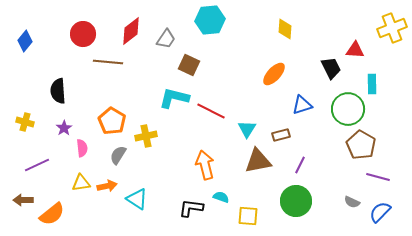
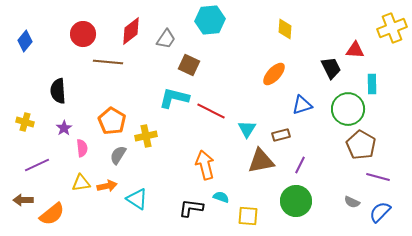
brown triangle at (258, 161): moved 3 px right
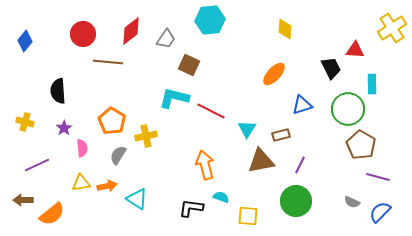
yellow cross at (392, 28): rotated 12 degrees counterclockwise
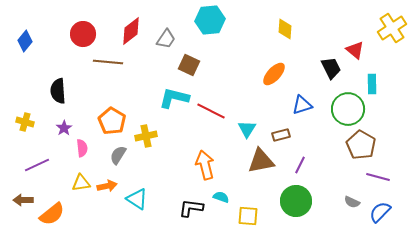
red triangle at (355, 50): rotated 36 degrees clockwise
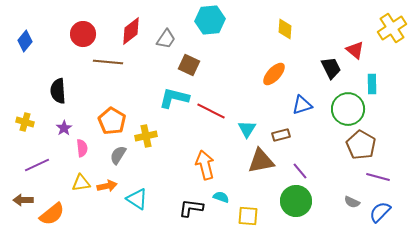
purple line at (300, 165): moved 6 px down; rotated 66 degrees counterclockwise
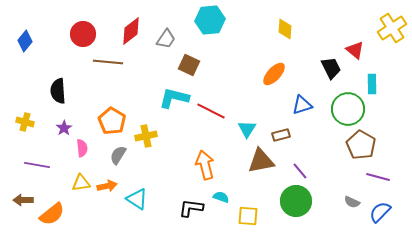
purple line at (37, 165): rotated 35 degrees clockwise
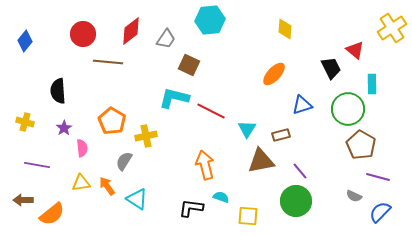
gray semicircle at (118, 155): moved 6 px right, 6 px down
orange arrow at (107, 186): rotated 114 degrees counterclockwise
gray semicircle at (352, 202): moved 2 px right, 6 px up
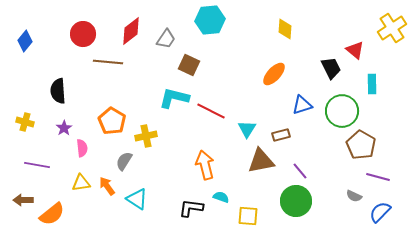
green circle at (348, 109): moved 6 px left, 2 px down
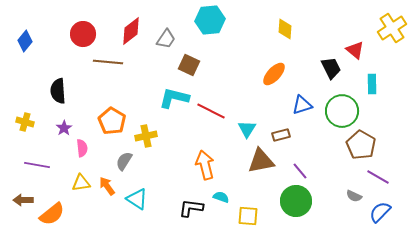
purple line at (378, 177): rotated 15 degrees clockwise
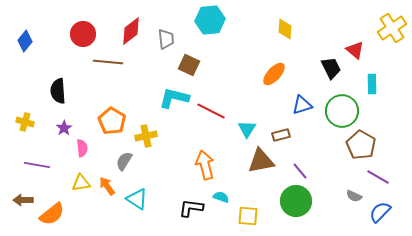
gray trapezoid at (166, 39): rotated 40 degrees counterclockwise
